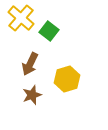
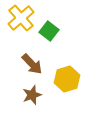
yellow cross: rotated 8 degrees clockwise
brown arrow: moved 2 px right; rotated 70 degrees counterclockwise
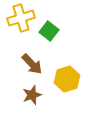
yellow cross: rotated 24 degrees clockwise
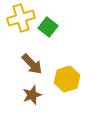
green square: moved 1 px left, 4 px up
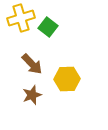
yellow hexagon: rotated 15 degrees clockwise
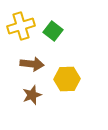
yellow cross: moved 8 px down
green square: moved 5 px right, 4 px down
brown arrow: rotated 40 degrees counterclockwise
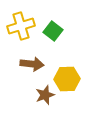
brown star: moved 13 px right
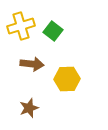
brown star: moved 16 px left, 13 px down
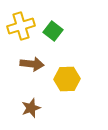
brown star: moved 2 px right
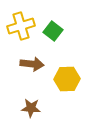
brown star: rotated 24 degrees clockwise
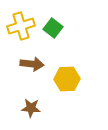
green square: moved 3 px up
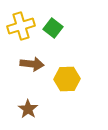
brown star: moved 3 px left, 1 px down; rotated 30 degrees clockwise
